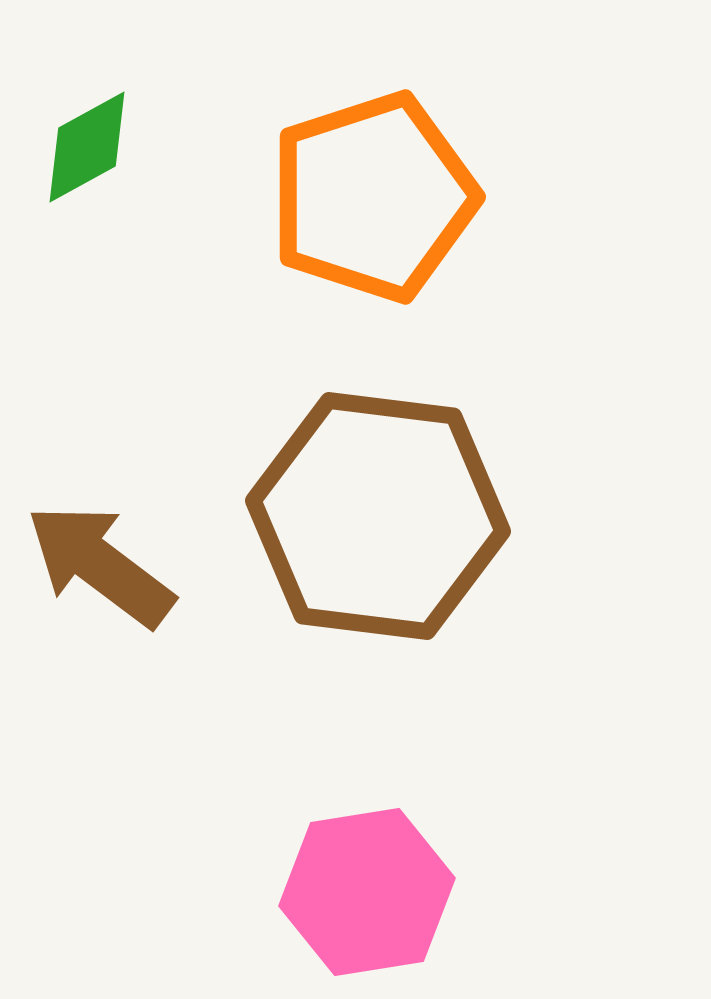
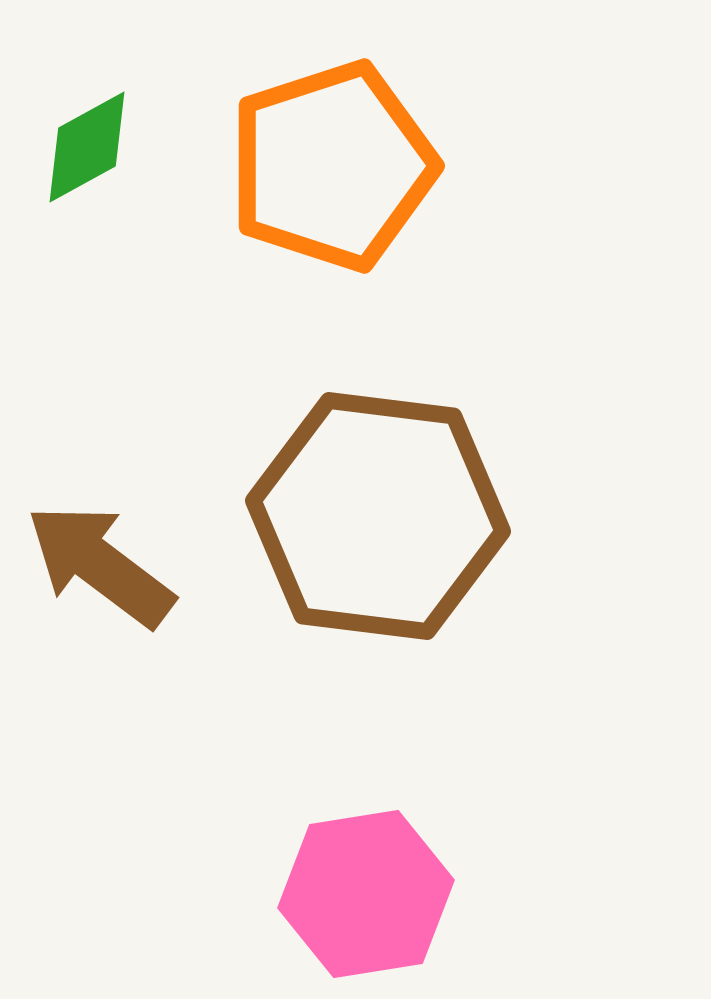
orange pentagon: moved 41 px left, 31 px up
pink hexagon: moved 1 px left, 2 px down
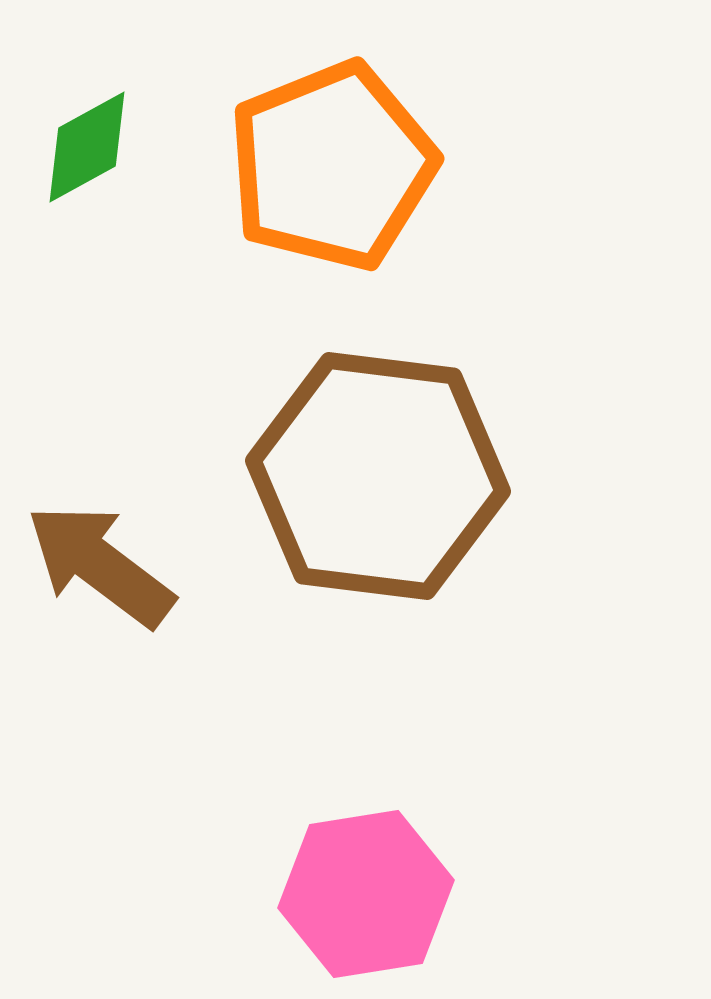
orange pentagon: rotated 4 degrees counterclockwise
brown hexagon: moved 40 px up
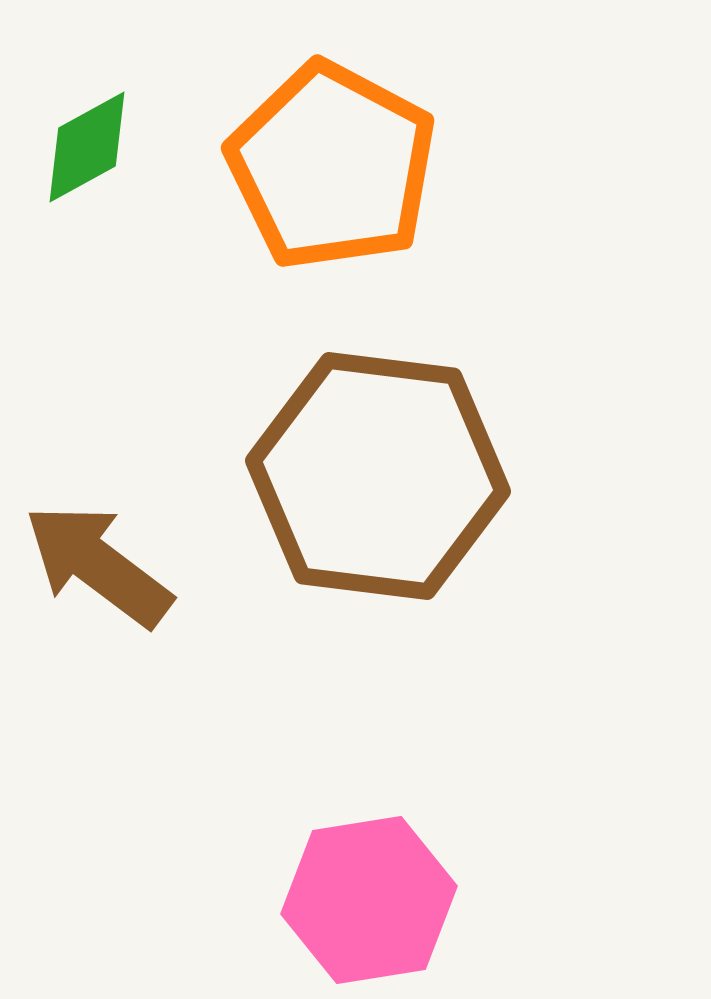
orange pentagon: rotated 22 degrees counterclockwise
brown arrow: moved 2 px left
pink hexagon: moved 3 px right, 6 px down
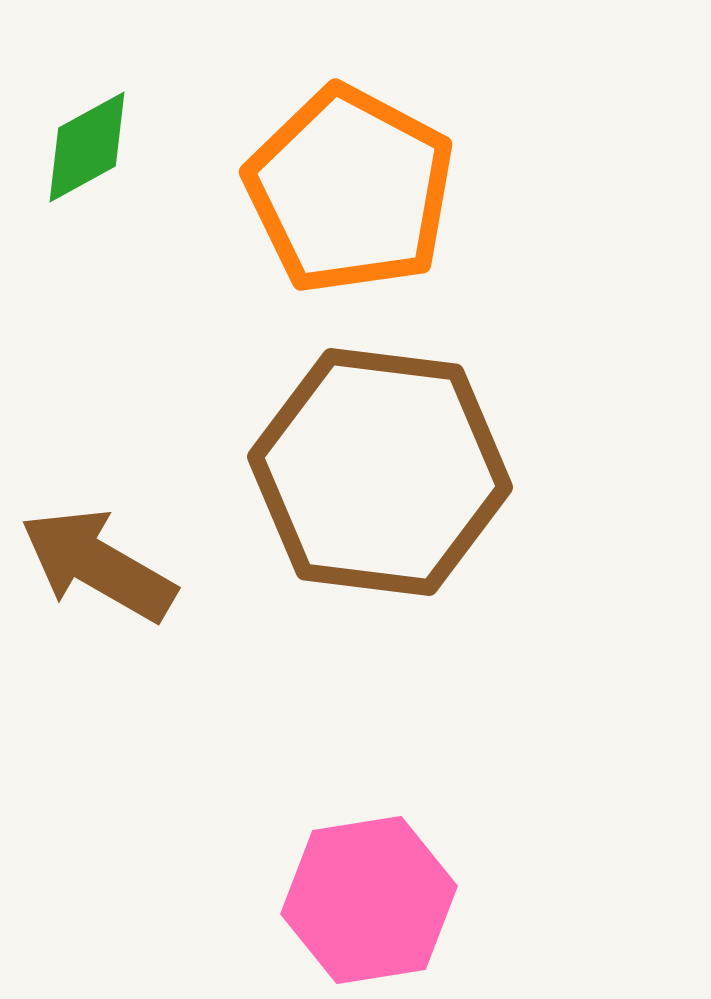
orange pentagon: moved 18 px right, 24 px down
brown hexagon: moved 2 px right, 4 px up
brown arrow: rotated 7 degrees counterclockwise
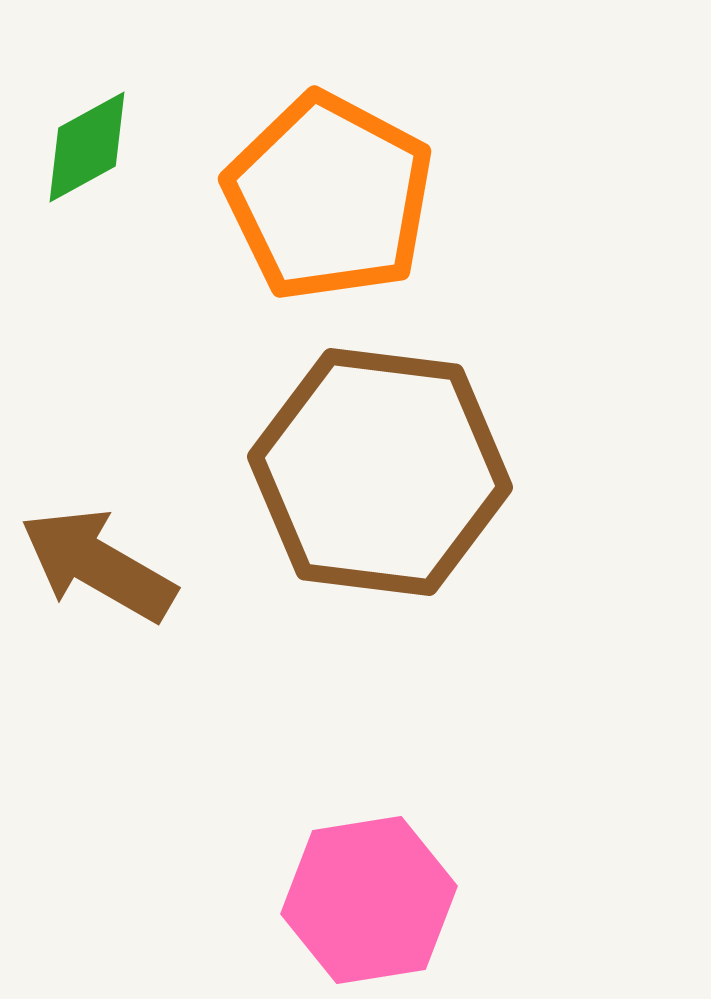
orange pentagon: moved 21 px left, 7 px down
